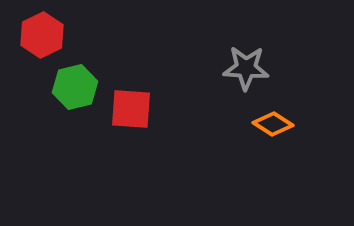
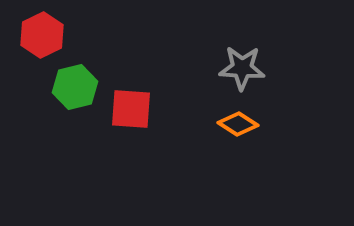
gray star: moved 4 px left
orange diamond: moved 35 px left
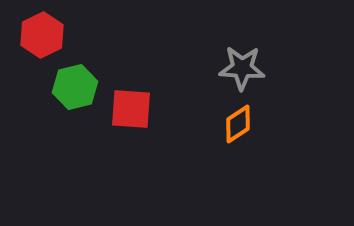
orange diamond: rotated 66 degrees counterclockwise
